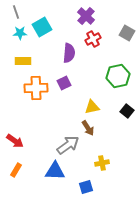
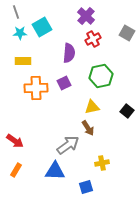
green hexagon: moved 17 px left
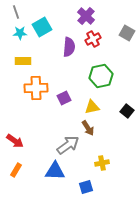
purple semicircle: moved 6 px up
purple square: moved 15 px down
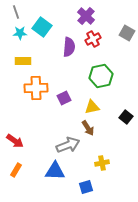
cyan square: rotated 24 degrees counterclockwise
black square: moved 1 px left, 6 px down
gray arrow: rotated 15 degrees clockwise
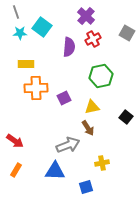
yellow rectangle: moved 3 px right, 3 px down
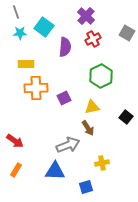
cyan square: moved 2 px right
purple semicircle: moved 4 px left
green hexagon: rotated 15 degrees counterclockwise
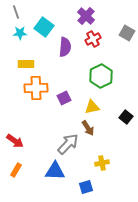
gray arrow: moved 1 px up; rotated 25 degrees counterclockwise
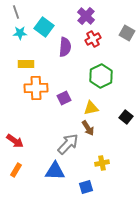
yellow triangle: moved 1 px left, 1 px down
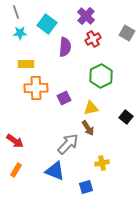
cyan square: moved 3 px right, 3 px up
blue triangle: rotated 20 degrees clockwise
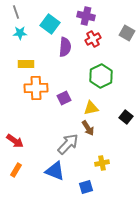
purple cross: rotated 30 degrees counterclockwise
cyan square: moved 3 px right
